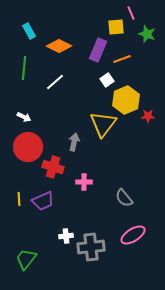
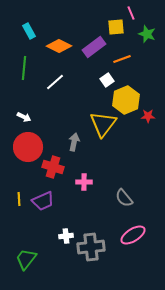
purple rectangle: moved 4 px left, 3 px up; rotated 30 degrees clockwise
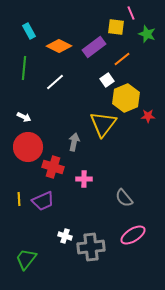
yellow square: rotated 12 degrees clockwise
orange line: rotated 18 degrees counterclockwise
yellow hexagon: moved 2 px up
pink cross: moved 3 px up
white cross: moved 1 px left; rotated 24 degrees clockwise
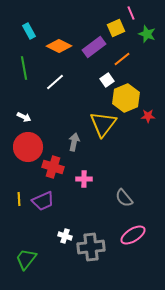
yellow square: moved 1 px down; rotated 30 degrees counterclockwise
green line: rotated 15 degrees counterclockwise
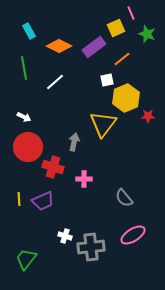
white square: rotated 24 degrees clockwise
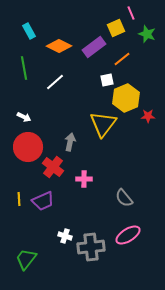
gray arrow: moved 4 px left
red cross: rotated 20 degrees clockwise
pink ellipse: moved 5 px left
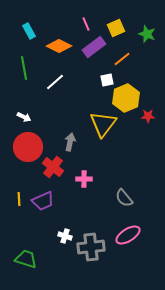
pink line: moved 45 px left, 11 px down
green trapezoid: rotated 70 degrees clockwise
